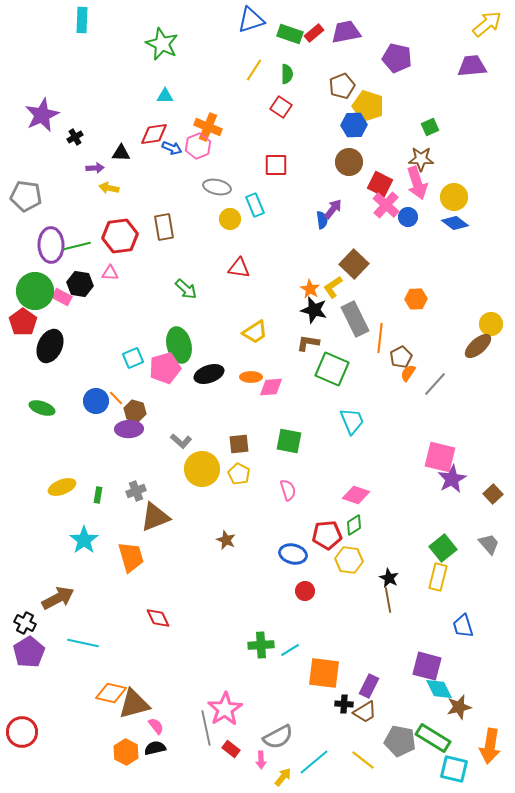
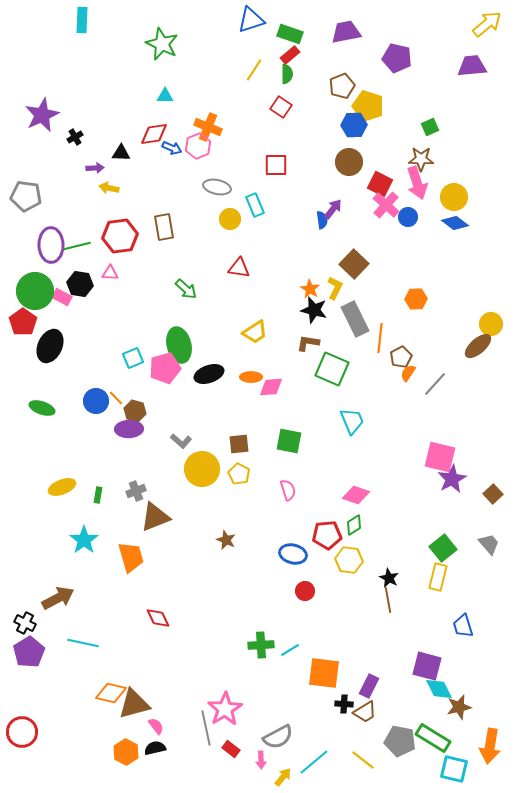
red rectangle at (314, 33): moved 24 px left, 22 px down
yellow L-shape at (333, 287): moved 2 px right, 1 px down; rotated 150 degrees clockwise
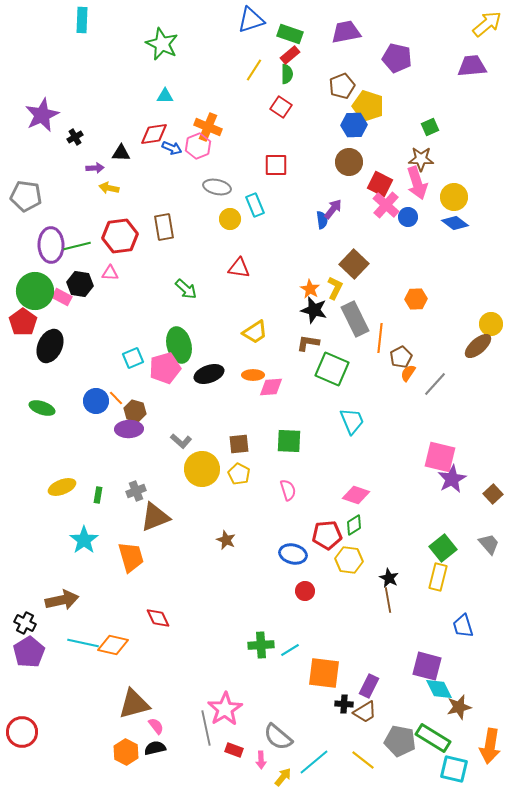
orange ellipse at (251, 377): moved 2 px right, 2 px up
green square at (289, 441): rotated 8 degrees counterclockwise
brown arrow at (58, 598): moved 4 px right, 2 px down; rotated 16 degrees clockwise
orange diamond at (111, 693): moved 2 px right, 48 px up
gray semicircle at (278, 737): rotated 68 degrees clockwise
red rectangle at (231, 749): moved 3 px right, 1 px down; rotated 18 degrees counterclockwise
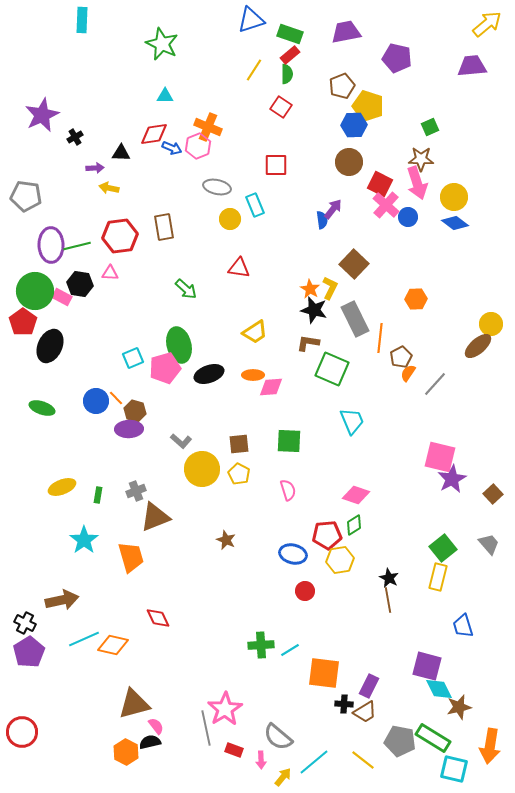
yellow L-shape at (335, 288): moved 5 px left
yellow hexagon at (349, 560): moved 9 px left; rotated 16 degrees counterclockwise
cyan line at (83, 643): moved 1 px right, 4 px up; rotated 36 degrees counterclockwise
black semicircle at (155, 748): moved 5 px left, 6 px up
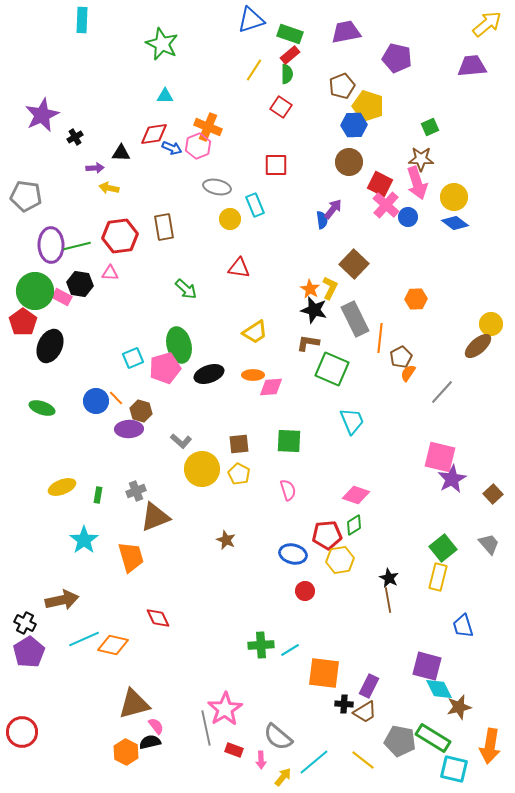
gray line at (435, 384): moved 7 px right, 8 px down
brown hexagon at (135, 411): moved 6 px right
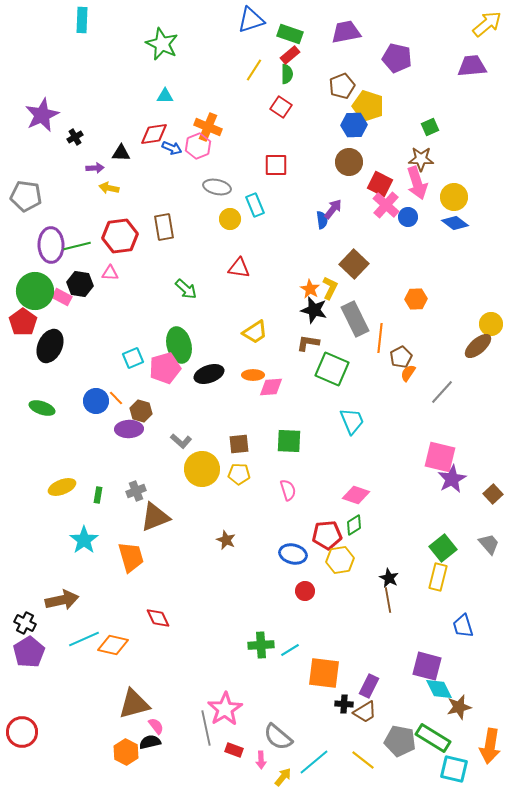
yellow pentagon at (239, 474): rotated 25 degrees counterclockwise
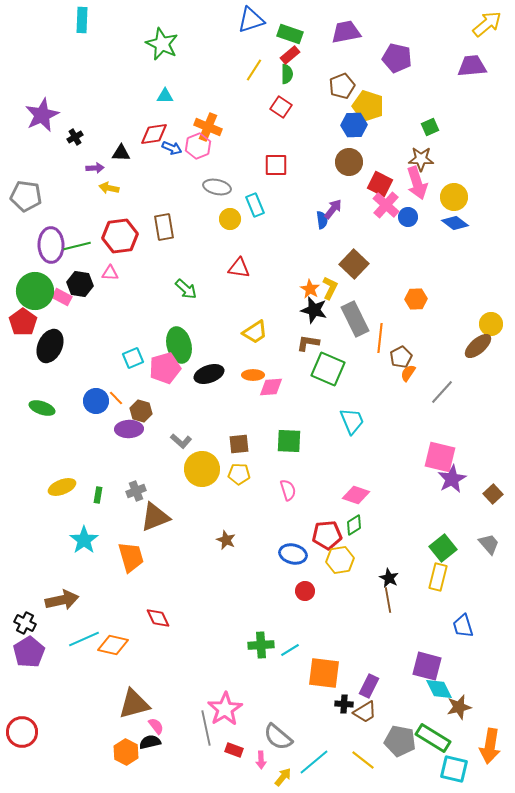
green square at (332, 369): moved 4 px left
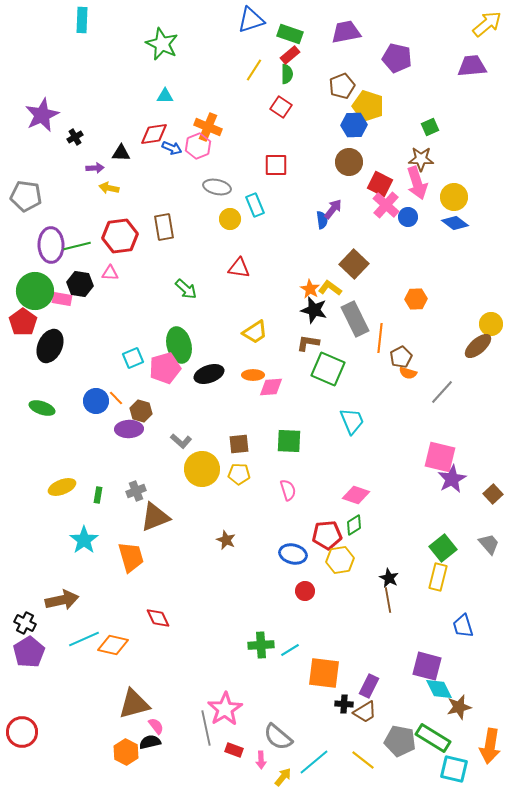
yellow L-shape at (330, 288): rotated 80 degrees counterclockwise
pink rectangle at (62, 297): moved 2 px down; rotated 18 degrees counterclockwise
orange semicircle at (408, 373): rotated 108 degrees counterclockwise
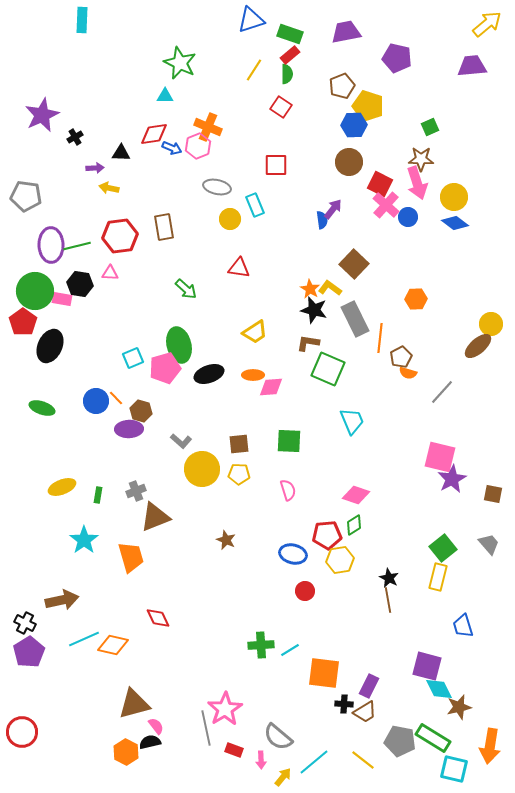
green star at (162, 44): moved 18 px right, 19 px down
brown square at (493, 494): rotated 36 degrees counterclockwise
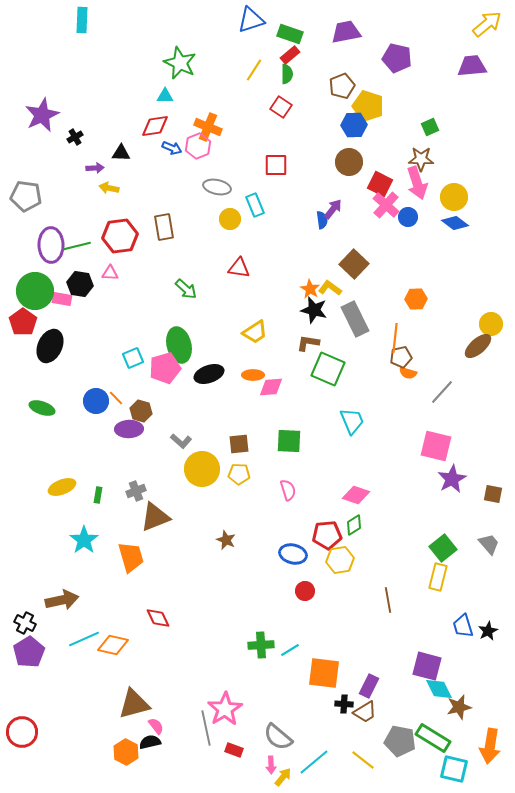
red diamond at (154, 134): moved 1 px right, 8 px up
orange line at (380, 338): moved 15 px right
brown pentagon at (401, 357): rotated 15 degrees clockwise
pink square at (440, 457): moved 4 px left, 11 px up
black star at (389, 578): moved 99 px right, 53 px down; rotated 18 degrees clockwise
pink arrow at (261, 760): moved 10 px right, 5 px down
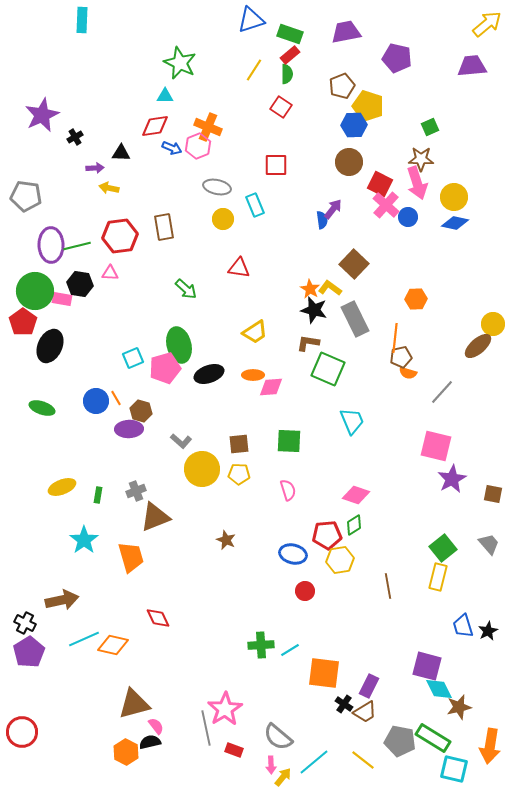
yellow circle at (230, 219): moved 7 px left
blue diamond at (455, 223): rotated 24 degrees counterclockwise
yellow circle at (491, 324): moved 2 px right
orange line at (116, 398): rotated 14 degrees clockwise
brown line at (388, 600): moved 14 px up
black cross at (344, 704): rotated 30 degrees clockwise
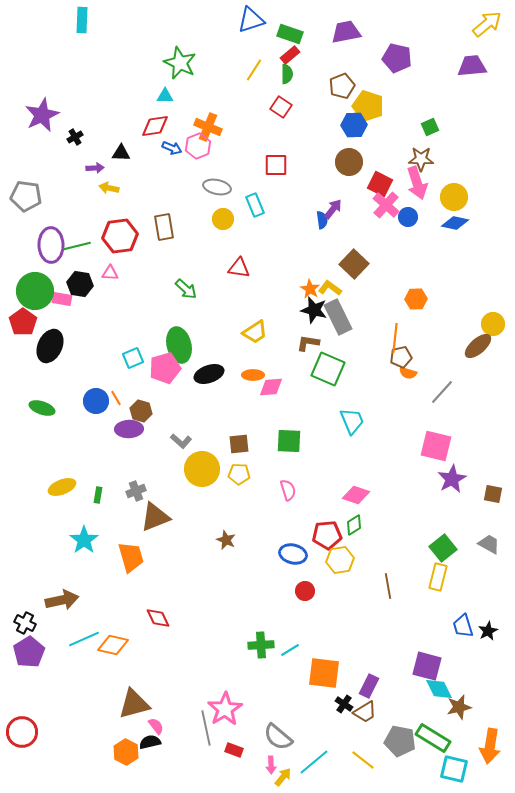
gray rectangle at (355, 319): moved 17 px left, 2 px up
gray trapezoid at (489, 544): rotated 20 degrees counterclockwise
